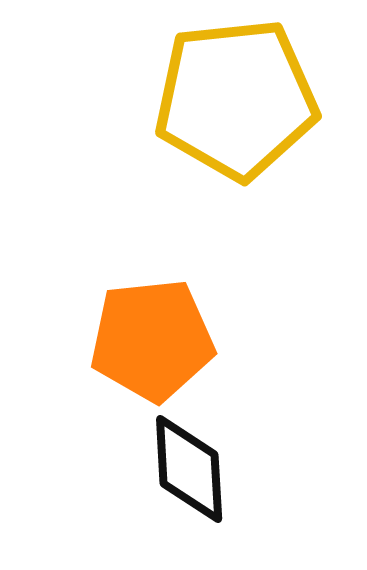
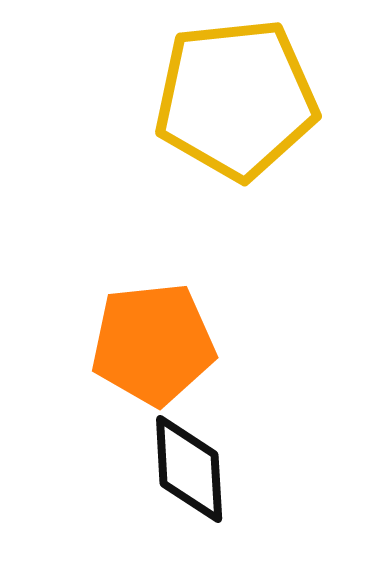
orange pentagon: moved 1 px right, 4 px down
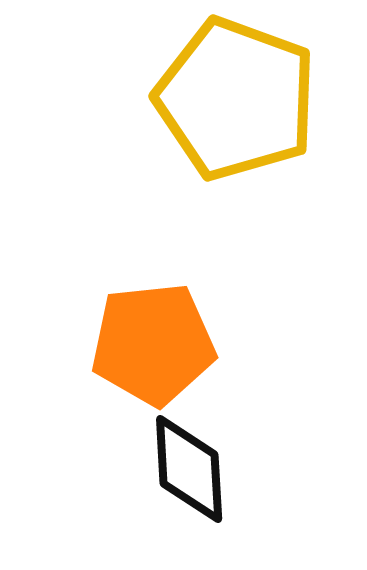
yellow pentagon: rotated 26 degrees clockwise
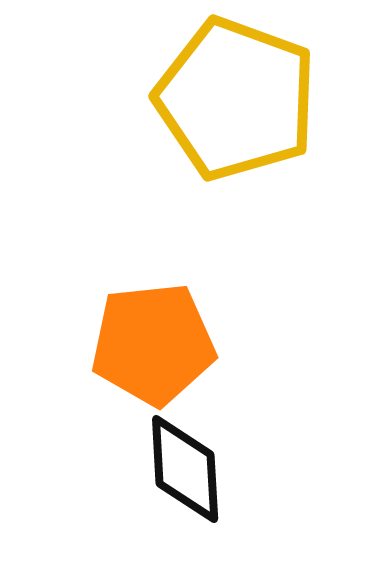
black diamond: moved 4 px left
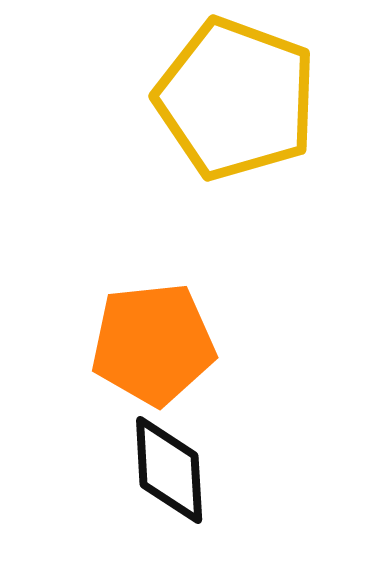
black diamond: moved 16 px left, 1 px down
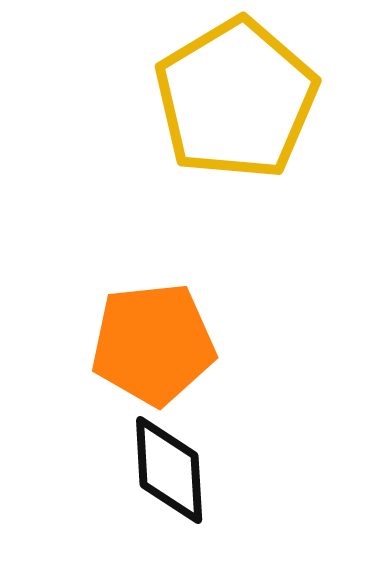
yellow pentagon: rotated 21 degrees clockwise
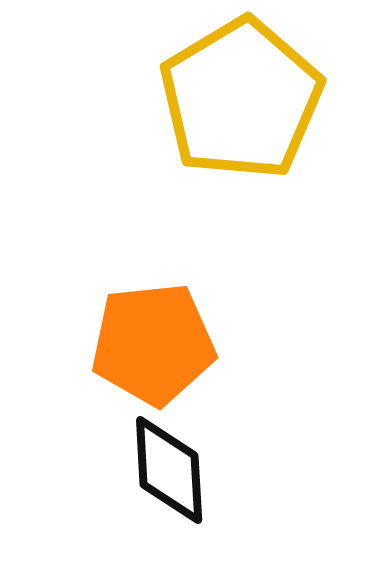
yellow pentagon: moved 5 px right
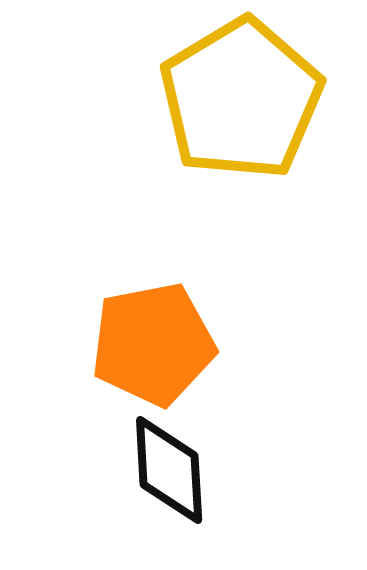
orange pentagon: rotated 5 degrees counterclockwise
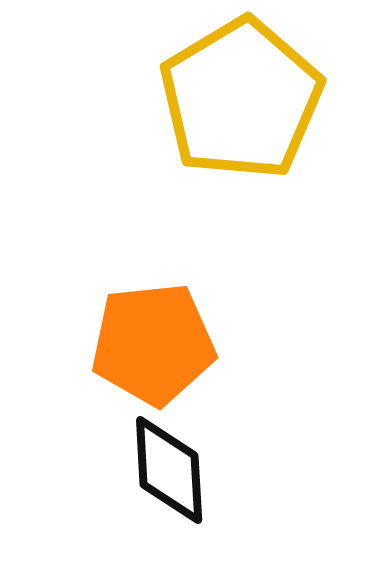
orange pentagon: rotated 5 degrees clockwise
